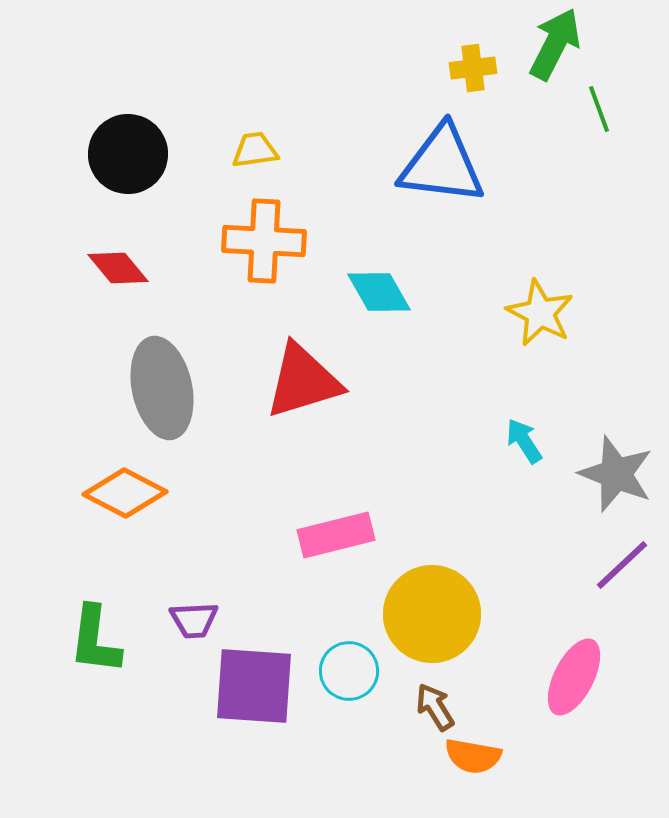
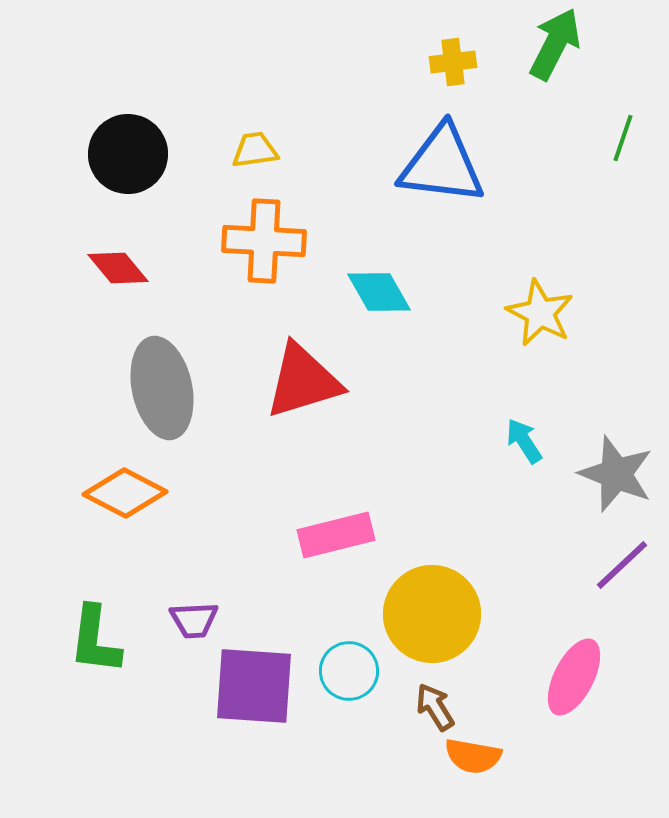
yellow cross: moved 20 px left, 6 px up
green line: moved 24 px right, 29 px down; rotated 39 degrees clockwise
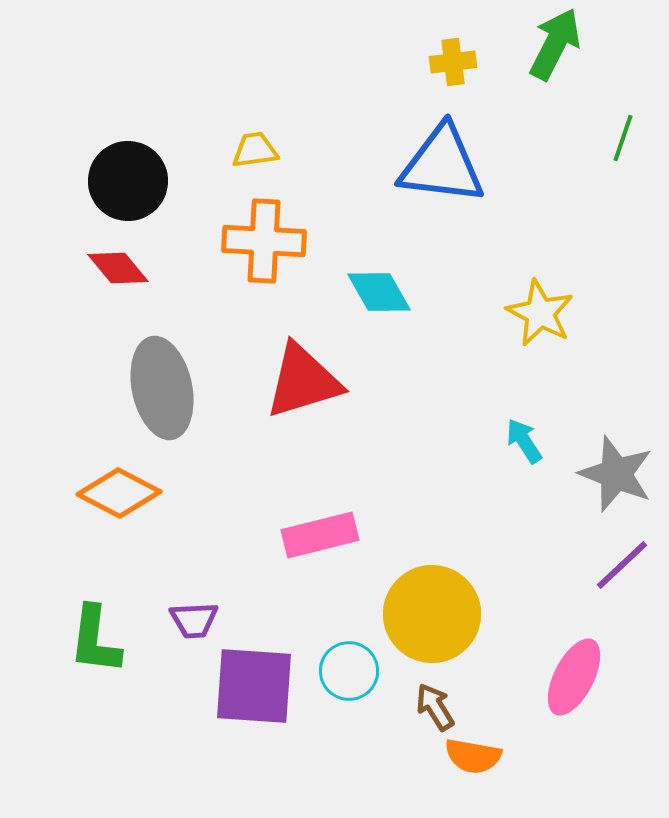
black circle: moved 27 px down
orange diamond: moved 6 px left
pink rectangle: moved 16 px left
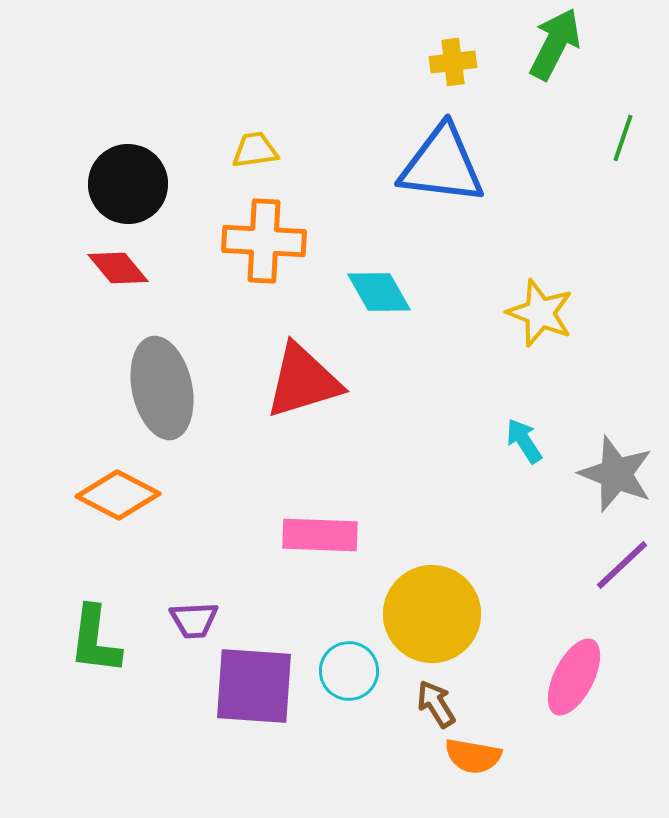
black circle: moved 3 px down
yellow star: rotated 6 degrees counterclockwise
orange diamond: moved 1 px left, 2 px down
pink rectangle: rotated 16 degrees clockwise
brown arrow: moved 1 px right, 3 px up
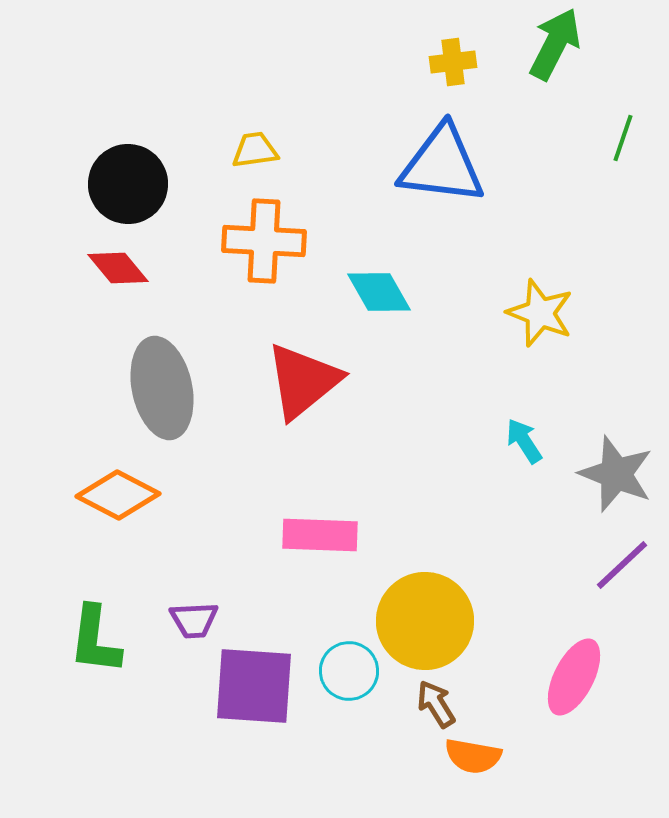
red triangle: rotated 22 degrees counterclockwise
yellow circle: moved 7 px left, 7 px down
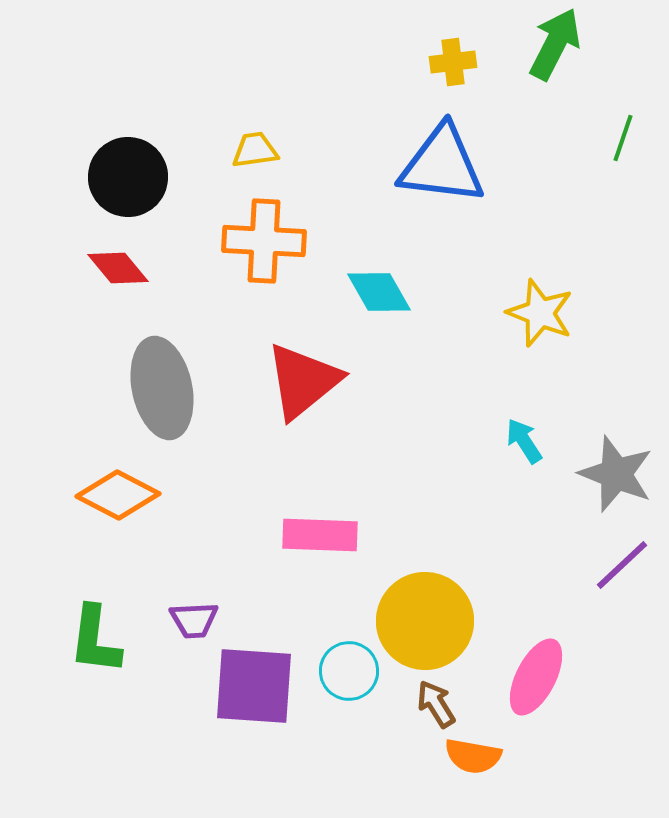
black circle: moved 7 px up
pink ellipse: moved 38 px left
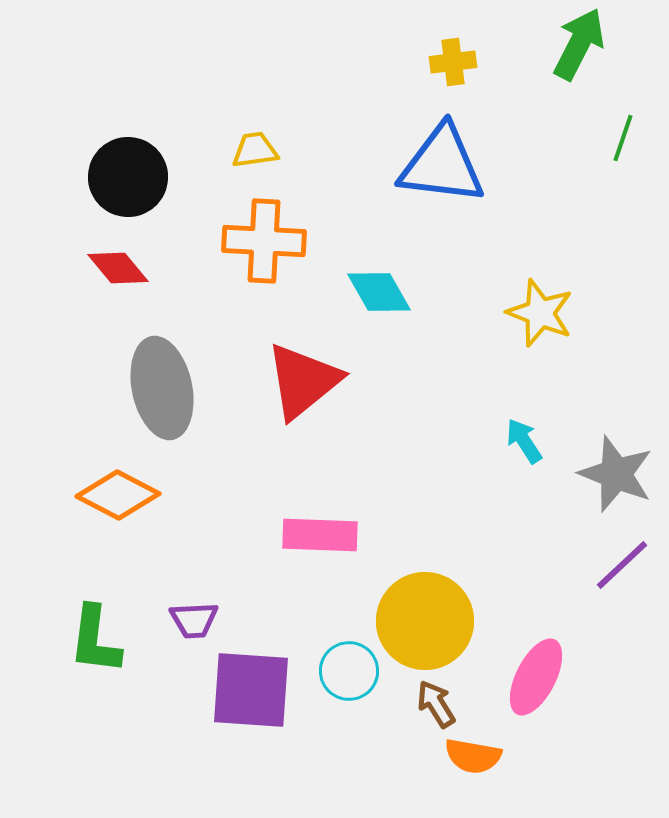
green arrow: moved 24 px right
purple square: moved 3 px left, 4 px down
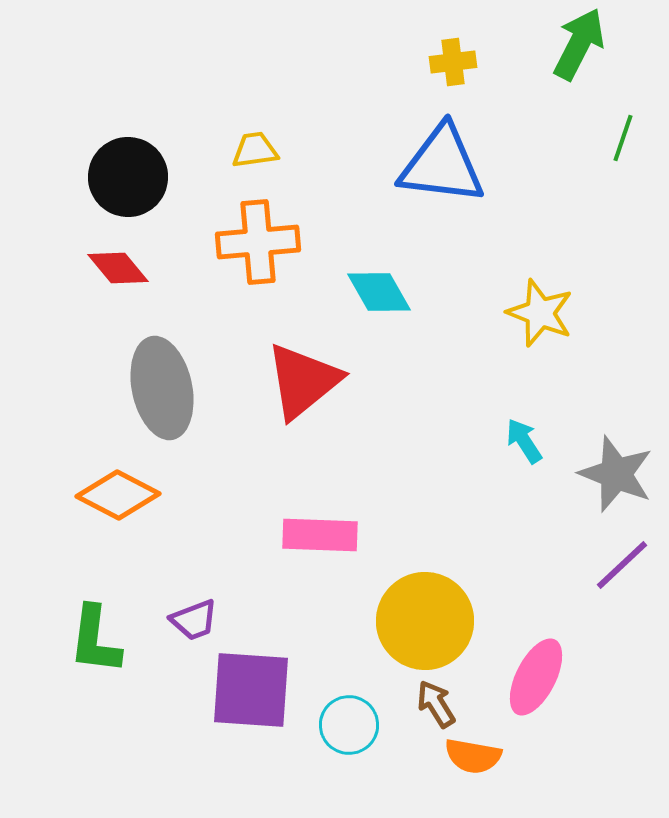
orange cross: moved 6 px left, 1 px down; rotated 8 degrees counterclockwise
purple trapezoid: rotated 18 degrees counterclockwise
cyan circle: moved 54 px down
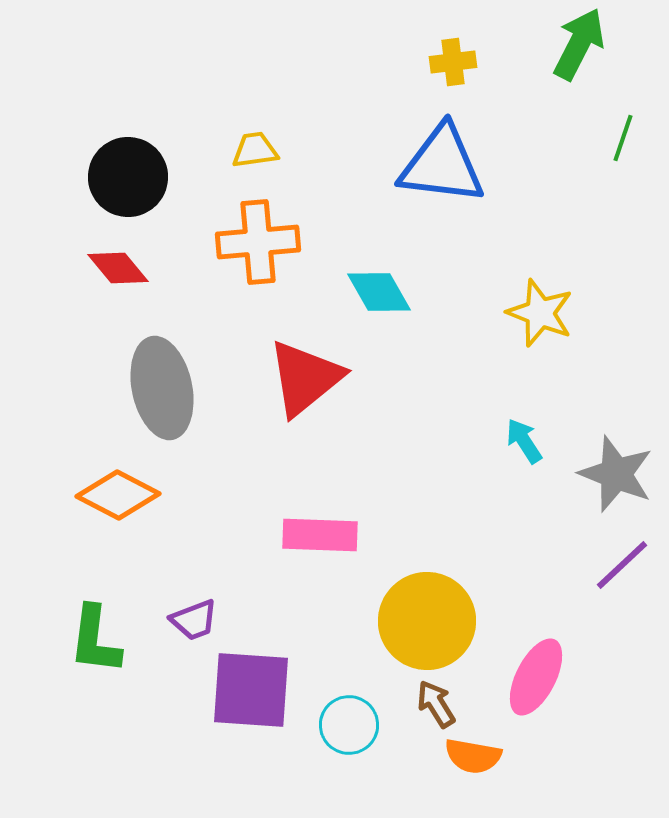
red triangle: moved 2 px right, 3 px up
yellow circle: moved 2 px right
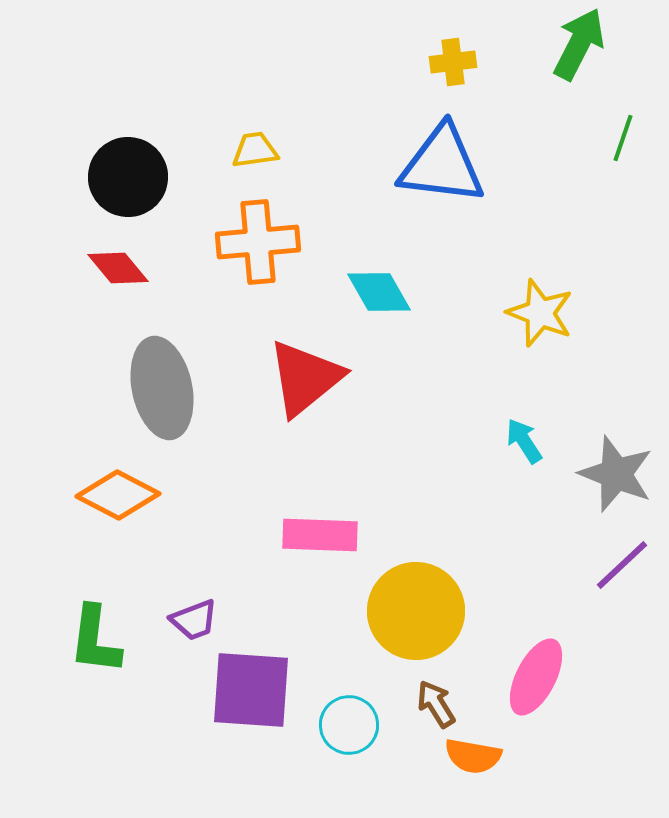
yellow circle: moved 11 px left, 10 px up
